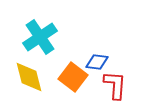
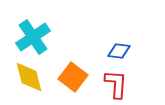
cyan cross: moved 7 px left
blue diamond: moved 22 px right, 11 px up
red L-shape: moved 1 px right, 1 px up
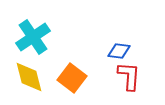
orange square: moved 1 px left, 1 px down
red L-shape: moved 13 px right, 8 px up
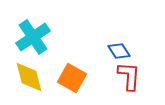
blue diamond: rotated 50 degrees clockwise
orange square: rotated 8 degrees counterclockwise
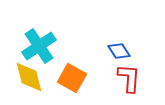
cyan cross: moved 6 px right, 9 px down
red L-shape: moved 2 px down
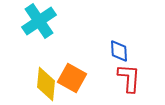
cyan cross: moved 25 px up
blue diamond: rotated 30 degrees clockwise
yellow diamond: moved 17 px right, 7 px down; rotated 20 degrees clockwise
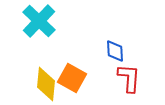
cyan cross: rotated 12 degrees counterclockwise
blue diamond: moved 4 px left
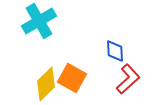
cyan cross: rotated 16 degrees clockwise
red L-shape: moved 1 px left, 1 px down; rotated 44 degrees clockwise
yellow diamond: rotated 40 degrees clockwise
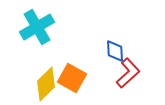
cyan cross: moved 2 px left, 6 px down
red L-shape: moved 6 px up
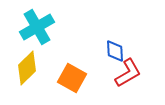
red L-shape: rotated 12 degrees clockwise
yellow diamond: moved 19 px left, 16 px up
